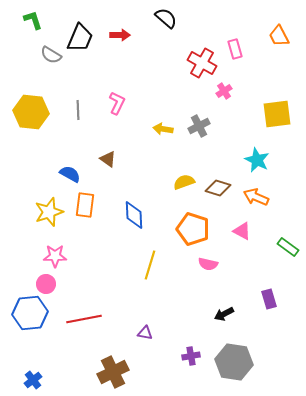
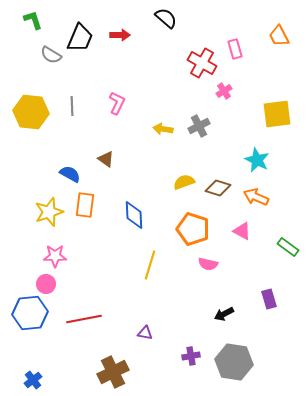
gray line: moved 6 px left, 4 px up
brown triangle: moved 2 px left
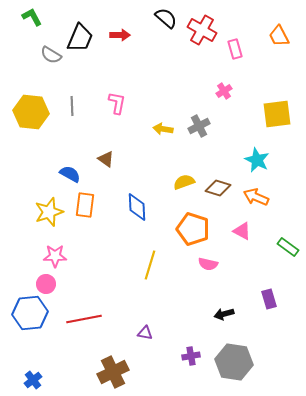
green L-shape: moved 1 px left, 3 px up; rotated 10 degrees counterclockwise
red cross: moved 33 px up
pink L-shape: rotated 15 degrees counterclockwise
blue diamond: moved 3 px right, 8 px up
black arrow: rotated 12 degrees clockwise
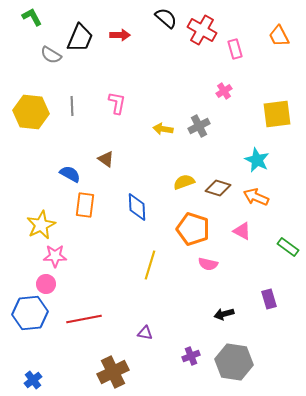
yellow star: moved 8 px left, 13 px down; rotated 8 degrees counterclockwise
purple cross: rotated 12 degrees counterclockwise
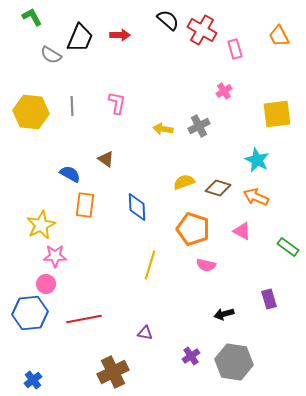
black semicircle: moved 2 px right, 2 px down
pink semicircle: moved 2 px left, 1 px down
purple cross: rotated 12 degrees counterclockwise
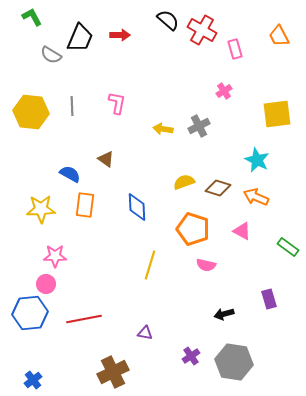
yellow star: moved 16 px up; rotated 24 degrees clockwise
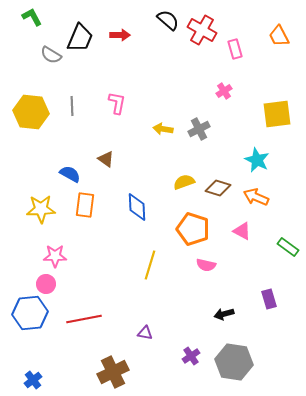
gray cross: moved 3 px down
